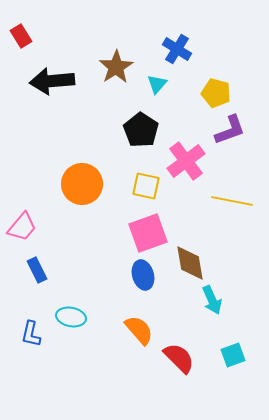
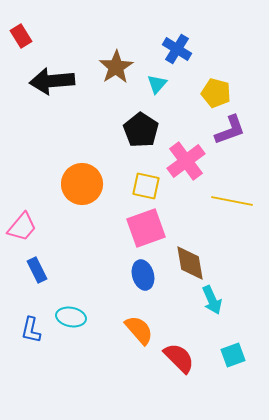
pink square: moved 2 px left, 5 px up
blue L-shape: moved 4 px up
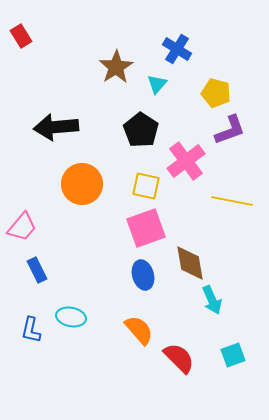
black arrow: moved 4 px right, 46 px down
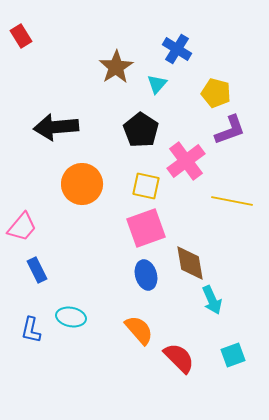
blue ellipse: moved 3 px right
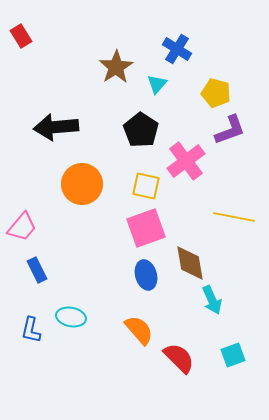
yellow line: moved 2 px right, 16 px down
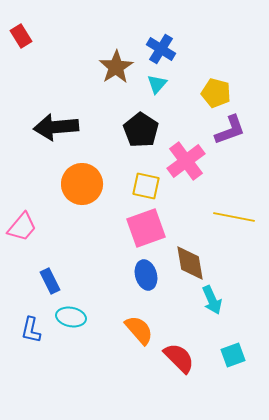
blue cross: moved 16 px left
blue rectangle: moved 13 px right, 11 px down
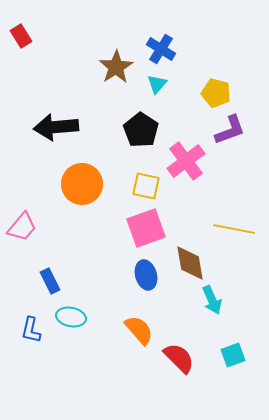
yellow line: moved 12 px down
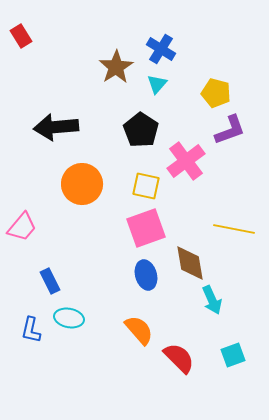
cyan ellipse: moved 2 px left, 1 px down
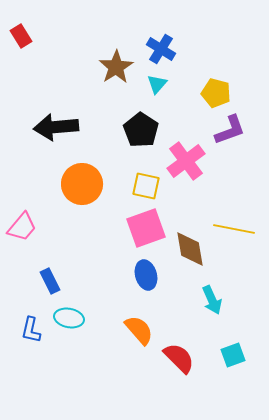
brown diamond: moved 14 px up
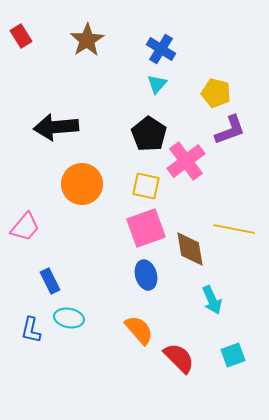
brown star: moved 29 px left, 27 px up
black pentagon: moved 8 px right, 4 px down
pink trapezoid: moved 3 px right
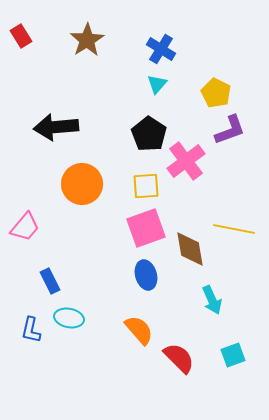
yellow pentagon: rotated 12 degrees clockwise
yellow square: rotated 16 degrees counterclockwise
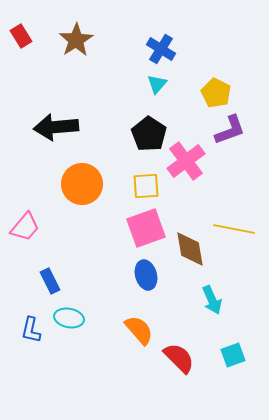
brown star: moved 11 px left
